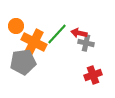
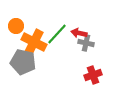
gray pentagon: rotated 20 degrees clockwise
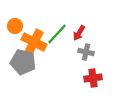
orange circle: moved 1 px left
red arrow: rotated 70 degrees counterclockwise
gray cross: moved 9 px down
red cross: moved 3 px down; rotated 12 degrees clockwise
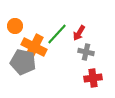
orange cross: moved 5 px down
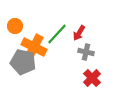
red cross: moved 1 px left; rotated 36 degrees counterclockwise
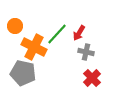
gray pentagon: moved 11 px down
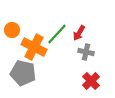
orange circle: moved 3 px left, 4 px down
red cross: moved 1 px left, 3 px down
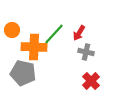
green line: moved 3 px left
orange cross: rotated 25 degrees counterclockwise
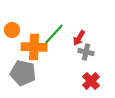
red arrow: moved 5 px down
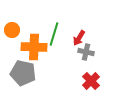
green line: rotated 25 degrees counterclockwise
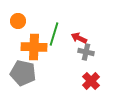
orange circle: moved 6 px right, 9 px up
red arrow: rotated 84 degrees clockwise
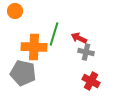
orange circle: moved 3 px left, 10 px up
red cross: rotated 18 degrees counterclockwise
